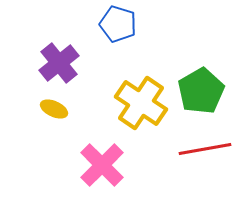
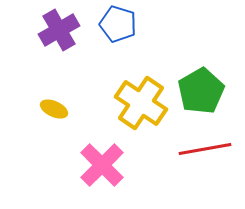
purple cross: moved 33 px up; rotated 9 degrees clockwise
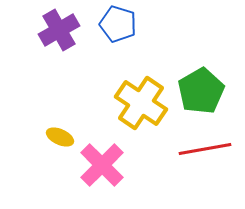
yellow ellipse: moved 6 px right, 28 px down
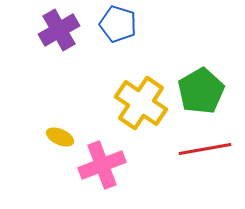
pink cross: rotated 24 degrees clockwise
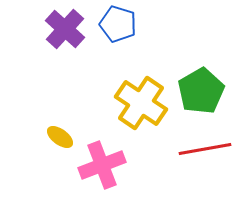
purple cross: moved 6 px right, 1 px up; rotated 18 degrees counterclockwise
yellow ellipse: rotated 12 degrees clockwise
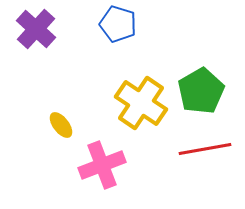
purple cross: moved 29 px left
yellow ellipse: moved 1 px right, 12 px up; rotated 16 degrees clockwise
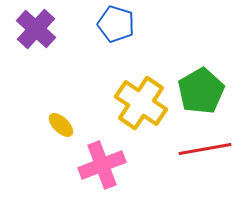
blue pentagon: moved 2 px left
yellow ellipse: rotated 8 degrees counterclockwise
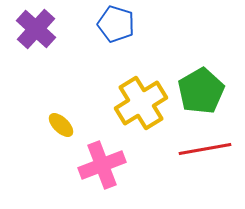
yellow cross: rotated 24 degrees clockwise
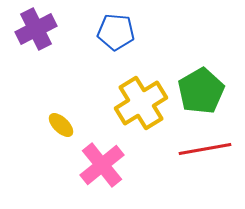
blue pentagon: moved 8 px down; rotated 12 degrees counterclockwise
purple cross: rotated 21 degrees clockwise
pink cross: rotated 18 degrees counterclockwise
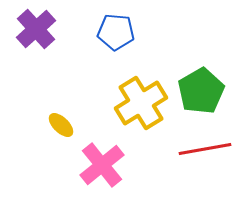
purple cross: rotated 15 degrees counterclockwise
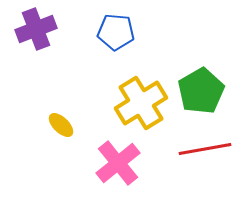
purple cross: rotated 21 degrees clockwise
pink cross: moved 16 px right, 2 px up
